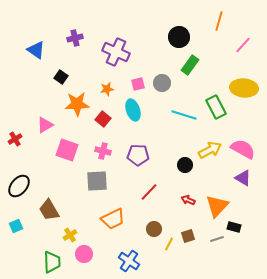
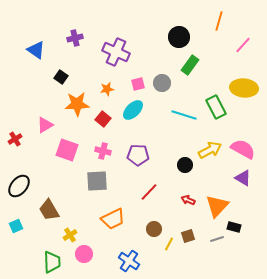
cyan ellipse at (133, 110): rotated 65 degrees clockwise
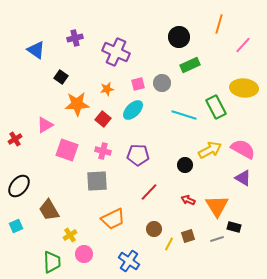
orange line at (219, 21): moved 3 px down
green rectangle at (190, 65): rotated 30 degrees clockwise
orange triangle at (217, 206): rotated 15 degrees counterclockwise
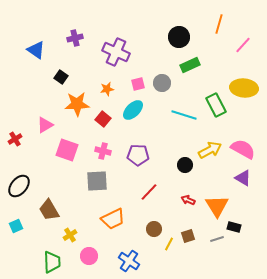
green rectangle at (216, 107): moved 2 px up
pink circle at (84, 254): moved 5 px right, 2 px down
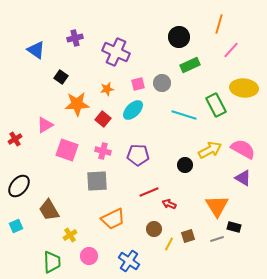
pink line at (243, 45): moved 12 px left, 5 px down
red line at (149, 192): rotated 24 degrees clockwise
red arrow at (188, 200): moved 19 px left, 4 px down
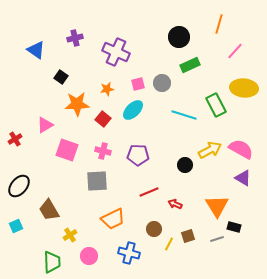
pink line at (231, 50): moved 4 px right, 1 px down
pink semicircle at (243, 149): moved 2 px left
red arrow at (169, 204): moved 6 px right
blue cross at (129, 261): moved 8 px up; rotated 20 degrees counterclockwise
